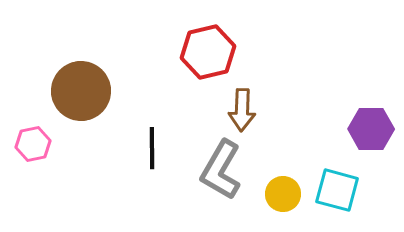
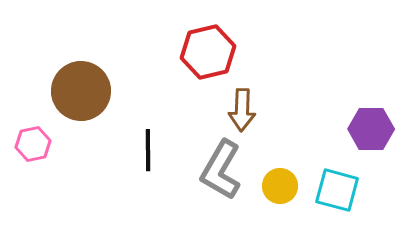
black line: moved 4 px left, 2 px down
yellow circle: moved 3 px left, 8 px up
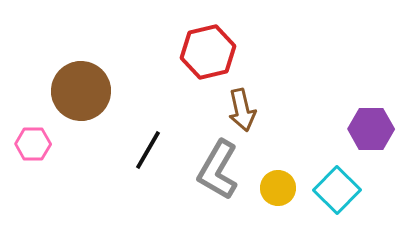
brown arrow: rotated 15 degrees counterclockwise
pink hexagon: rotated 12 degrees clockwise
black line: rotated 30 degrees clockwise
gray L-shape: moved 3 px left
yellow circle: moved 2 px left, 2 px down
cyan square: rotated 30 degrees clockwise
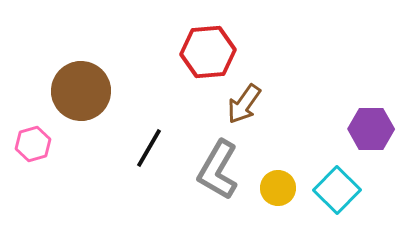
red hexagon: rotated 8 degrees clockwise
brown arrow: moved 2 px right, 6 px up; rotated 48 degrees clockwise
pink hexagon: rotated 16 degrees counterclockwise
black line: moved 1 px right, 2 px up
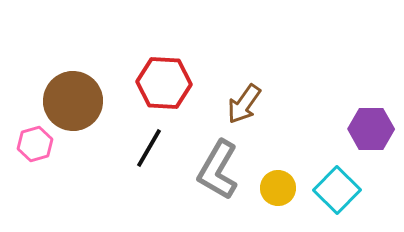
red hexagon: moved 44 px left, 31 px down; rotated 8 degrees clockwise
brown circle: moved 8 px left, 10 px down
pink hexagon: moved 2 px right
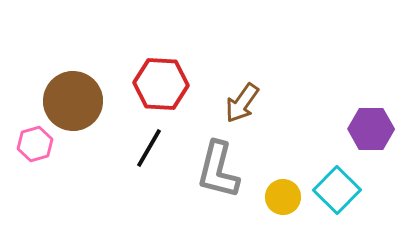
red hexagon: moved 3 px left, 1 px down
brown arrow: moved 2 px left, 1 px up
gray L-shape: rotated 16 degrees counterclockwise
yellow circle: moved 5 px right, 9 px down
